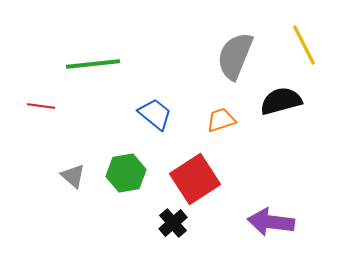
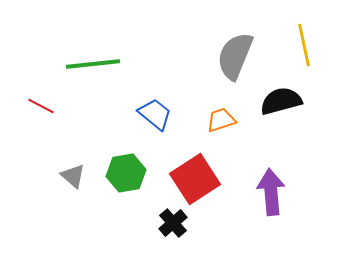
yellow line: rotated 15 degrees clockwise
red line: rotated 20 degrees clockwise
purple arrow: moved 30 px up; rotated 78 degrees clockwise
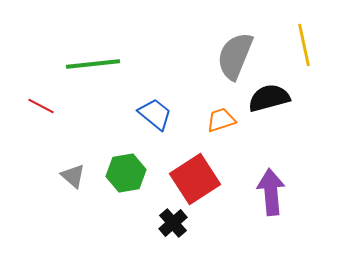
black semicircle: moved 12 px left, 3 px up
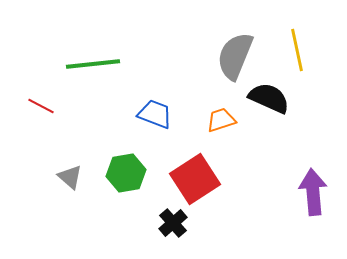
yellow line: moved 7 px left, 5 px down
black semicircle: rotated 39 degrees clockwise
blue trapezoid: rotated 18 degrees counterclockwise
gray triangle: moved 3 px left, 1 px down
purple arrow: moved 42 px right
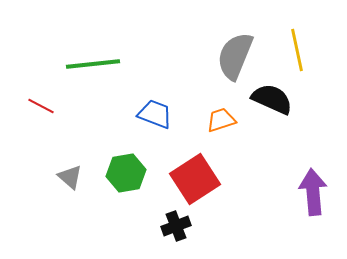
black semicircle: moved 3 px right, 1 px down
black cross: moved 3 px right, 3 px down; rotated 20 degrees clockwise
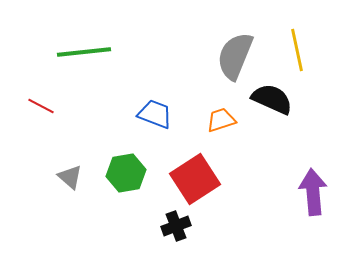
green line: moved 9 px left, 12 px up
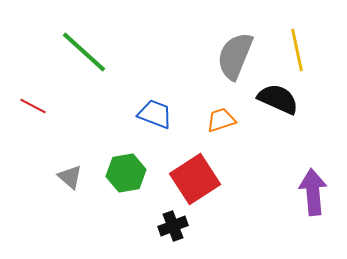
green line: rotated 48 degrees clockwise
black semicircle: moved 6 px right
red line: moved 8 px left
black cross: moved 3 px left
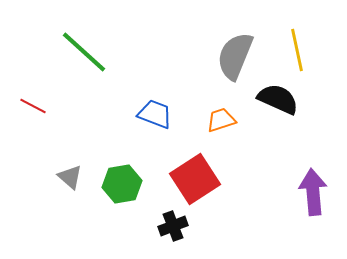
green hexagon: moved 4 px left, 11 px down
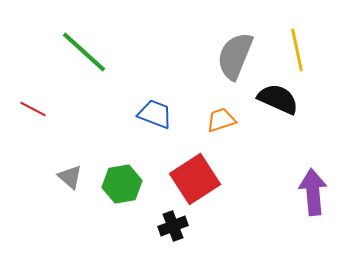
red line: moved 3 px down
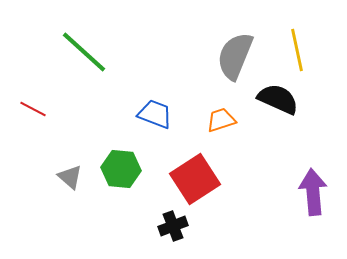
green hexagon: moved 1 px left, 15 px up; rotated 15 degrees clockwise
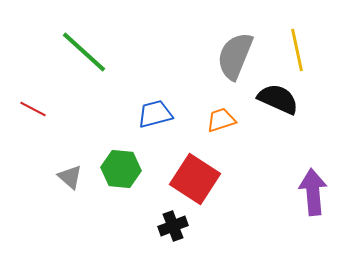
blue trapezoid: rotated 36 degrees counterclockwise
red square: rotated 24 degrees counterclockwise
